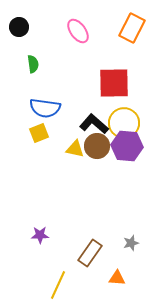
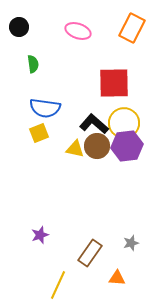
pink ellipse: rotated 35 degrees counterclockwise
purple hexagon: rotated 12 degrees counterclockwise
purple star: rotated 18 degrees counterclockwise
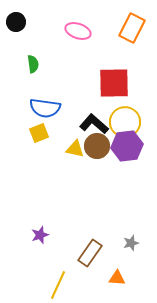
black circle: moved 3 px left, 5 px up
yellow circle: moved 1 px right, 1 px up
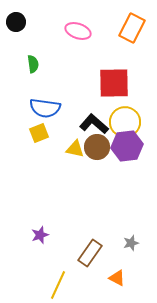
brown circle: moved 1 px down
orange triangle: rotated 24 degrees clockwise
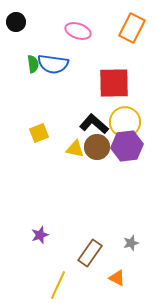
blue semicircle: moved 8 px right, 44 px up
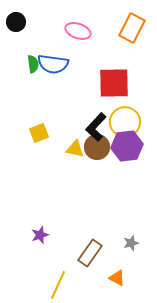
black L-shape: moved 2 px right, 3 px down; rotated 88 degrees counterclockwise
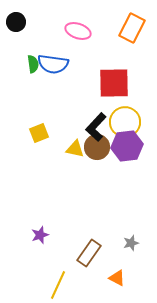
brown rectangle: moved 1 px left
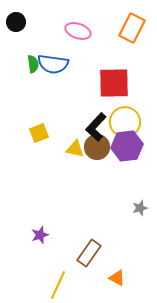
gray star: moved 9 px right, 35 px up
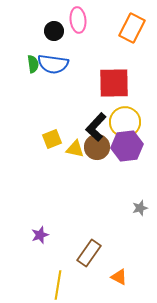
black circle: moved 38 px right, 9 px down
pink ellipse: moved 11 px up; rotated 65 degrees clockwise
yellow square: moved 13 px right, 6 px down
orange triangle: moved 2 px right, 1 px up
yellow line: rotated 16 degrees counterclockwise
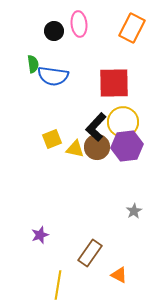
pink ellipse: moved 1 px right, 4 px down
blue semicircle: moved 12 px down
yellow circle: moved 2 px left
gray star: moved 6 px left, 3 px down; rotated 14 degrees counterclockwise
brown rectangle: moved 1 px right
orange triangle: moved 2 px up
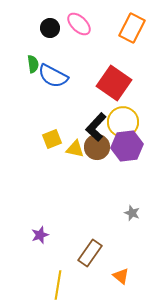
pink ellipse: rotated 40 degrees counterclockwise
black circle: moved 4 px left, 3 px up
blue semicircle: rotated 20 degrees clockwise
red square: rotated 36 degrees clockwise
gray star: moved 2 px left, 2 px down; rotated 21 degrees counterclockwise
orange triangle: moved 2 px right, 1 px down; rotated 12 degrees clockwise
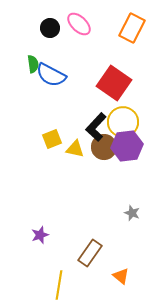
blue semicircle: moved 2 px left, 1 px up
brown circle: moved 7 px right
yellow line: moved 1 px right
